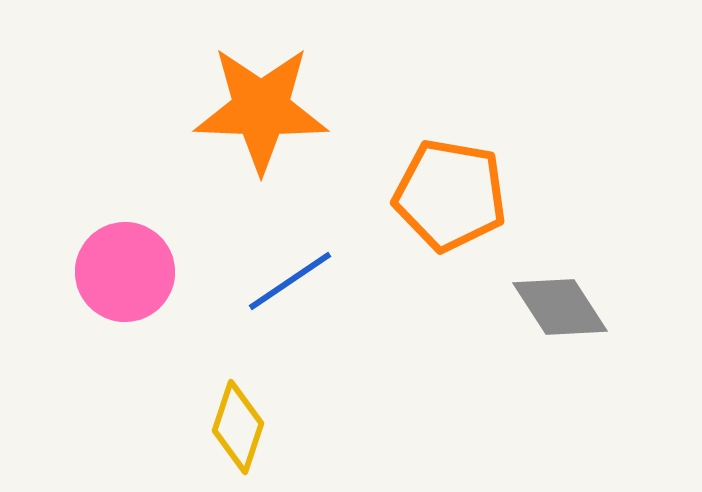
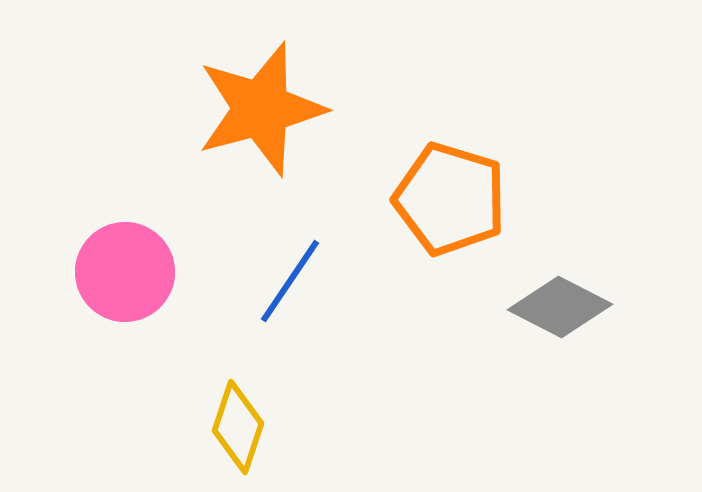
orange star: rotated 17 degrees counterclockwise
orange pentagon: moved 4 px down; rotated 7 degrees clockwise
blue line: rotated 22 degrees counterclockwise
gray diamond: rotated 30 degrees counterclockwise
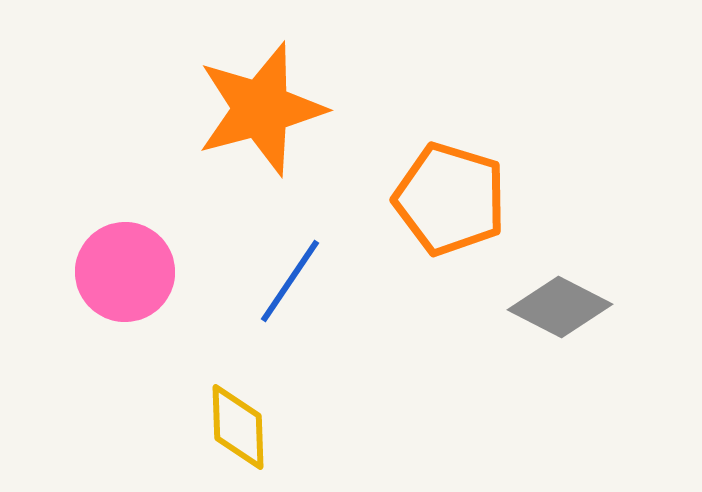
yellow diamond: rotated 20 degrees counterclockwise
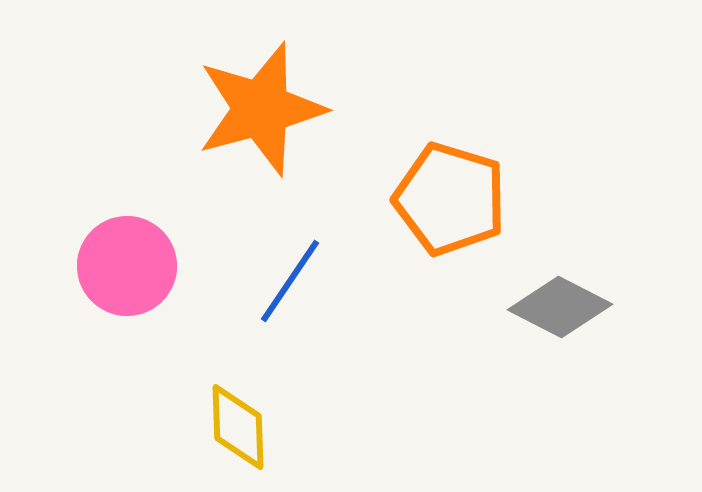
pink circle: moved 2 px right, 6 px up
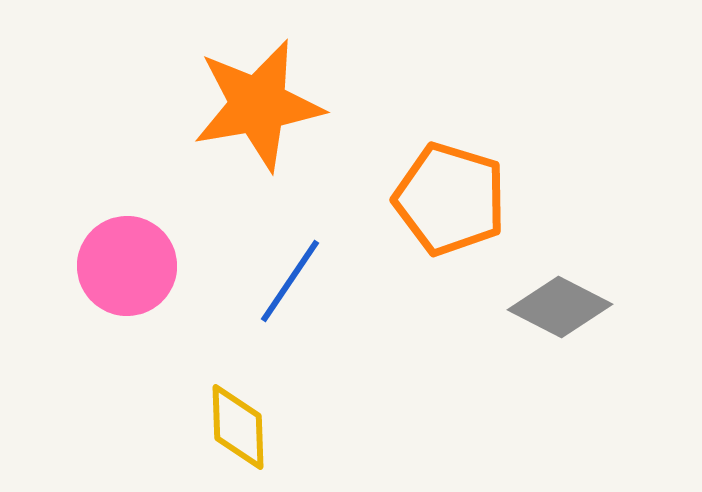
orange star: moved 3 px left, 4 px up; rotated 5 degrees clockwise
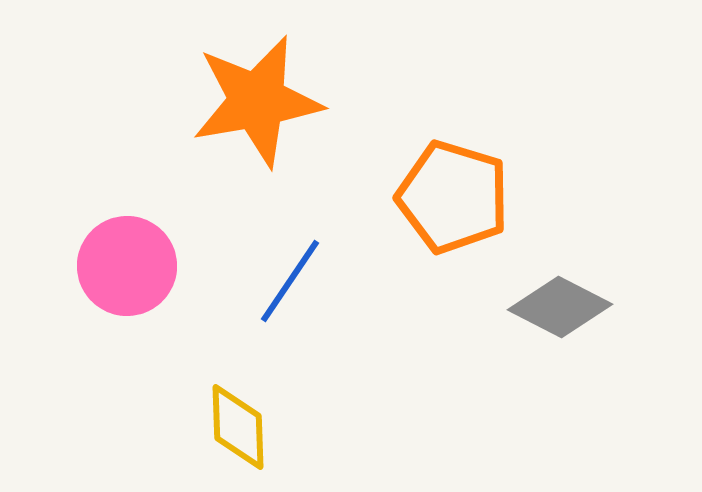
orange star: moved 1 px left, 4 px up
orange pentagon: moved 3 px right, 2 px up
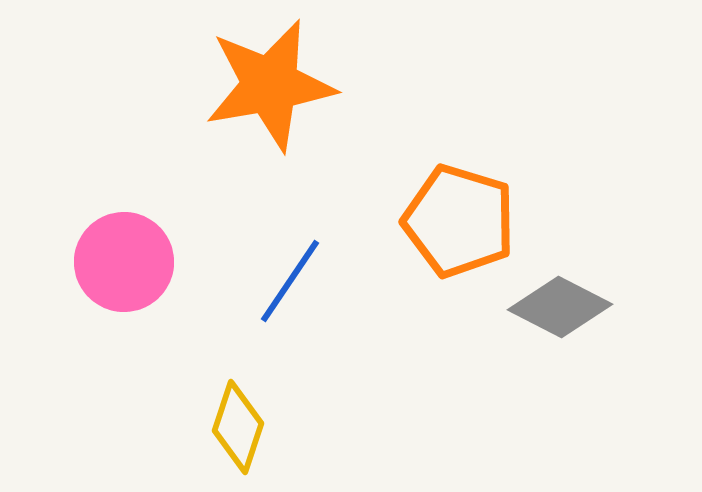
orange star: moved 13 px right, 16 px up
orange pentagon: moved 6 px right, 24 px down
pink circle: moved 3 px left, 4 px up
yellow diamond: rotated 20 degrees clockwise
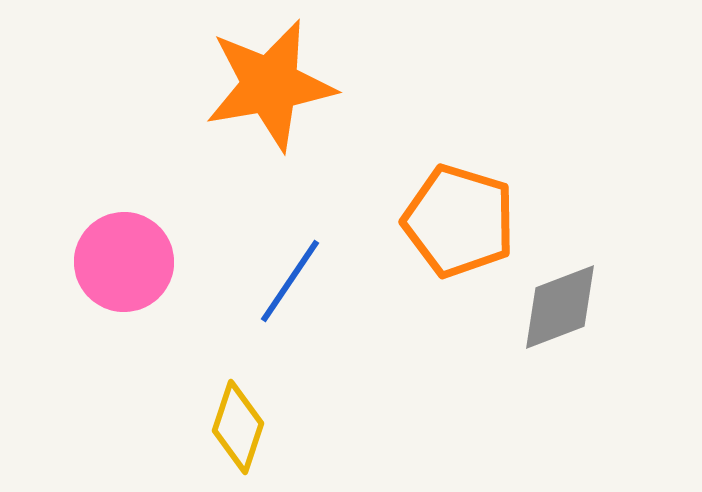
gray diamond: rotated 48 degrees counterclockwise
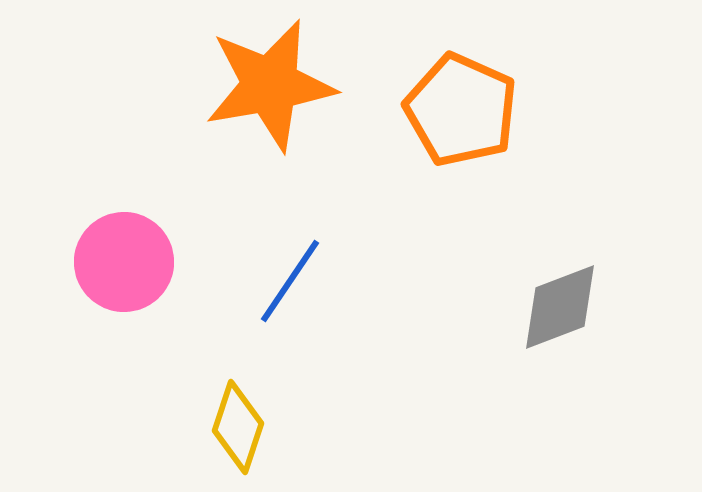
orange pentagon: moved 2 px right, 111 px up; rotated 7 degrees clockwise
